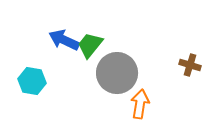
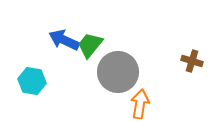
brown cross: moved 2 px right, 4 px up
gray circle: moved 1 px right, 1 px up
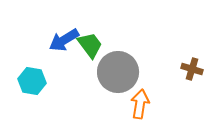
blue arrow: rotated 56 degrees counterclockwise
green trapezoid: rotated 104 degrees clockwise
brown cross: moved 8 px down
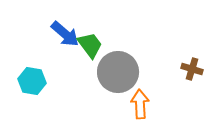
blue arrow: moved 1 px right, 6 px up; rotated 108 degrees counterclockwise
orange arrow: rotated 12 degrees counterclockwise
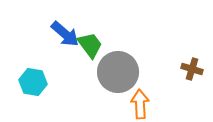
cyan hexagon: moved 1 px right, 1 px down
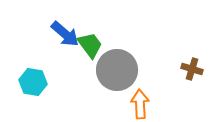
gray circle: moved 1 px left, 2 px up
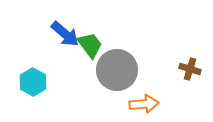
brown cross: moved 2 px left
cyan hexagon: rotated 20 degrees clockwise
orange arrow: moved 4 px right; rotated 88 degrees clockwise
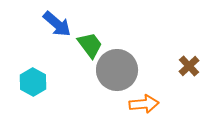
blue arrow: moved 8 px left, 10 px up
brown cross: moved 1 px left, 3 px up; rotated 30 degrees clockwise
